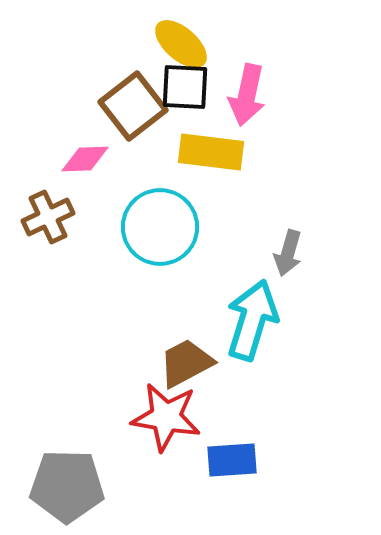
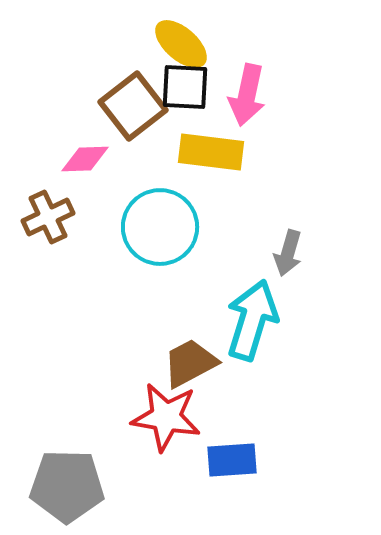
brown trapezoid: moved 4 px right
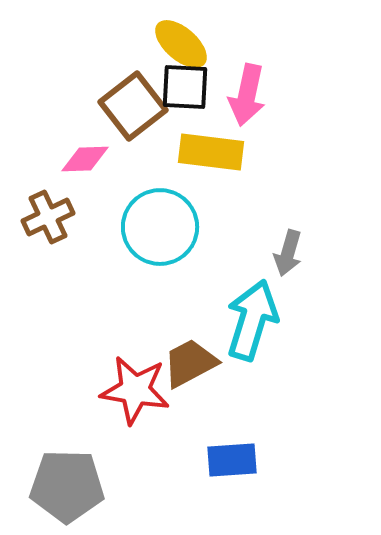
red star: moved 31 px left, 27 px up
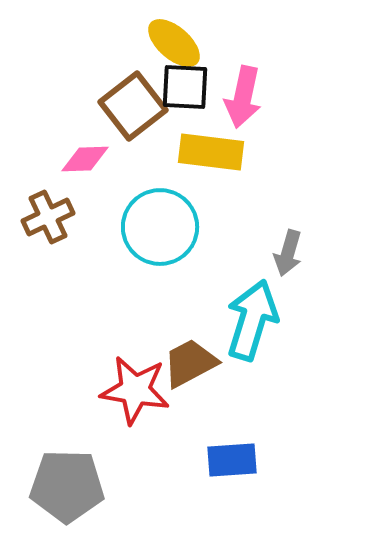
yellow ellipse: moved 7 px left, 1 px up
pink arrow: moved 4 px left, 2 px down
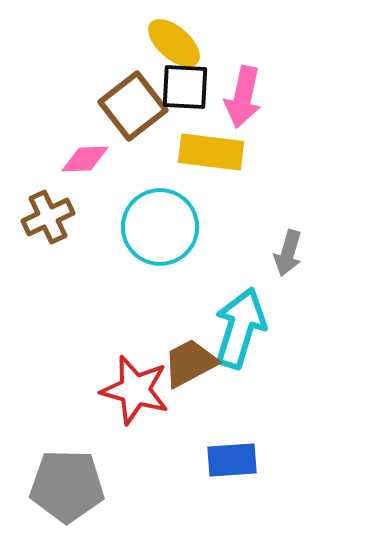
cyan arrow: moved 12 px left, 8 px down
red star: rotated 6 degrees clockwise
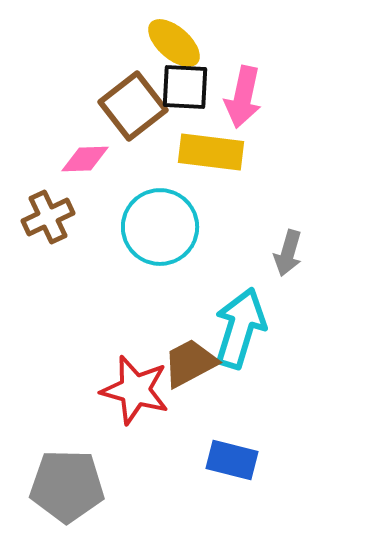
blue rectangle: rotated 18 degrees clockwise
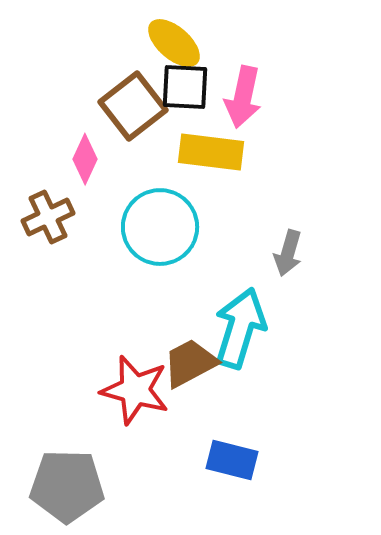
pink diamond: rotated 63 degrees counterclockwise
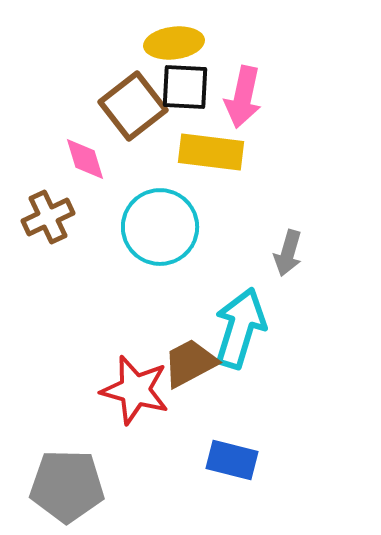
yellow ellipse: rotated 48 degrees counterclockwise
pink diamond: rotated 42 degrees counterclockwise
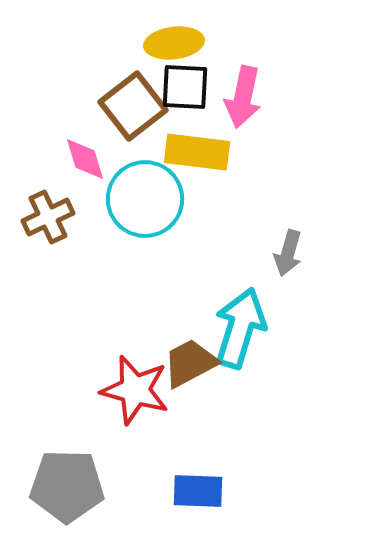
yellow rectangle: moved 14 px left
cyan circle: moved 15 px left, 28 px up
blue rectangle: moved 34 px left, 31 px down; rotated 12 degrees counterclockwise
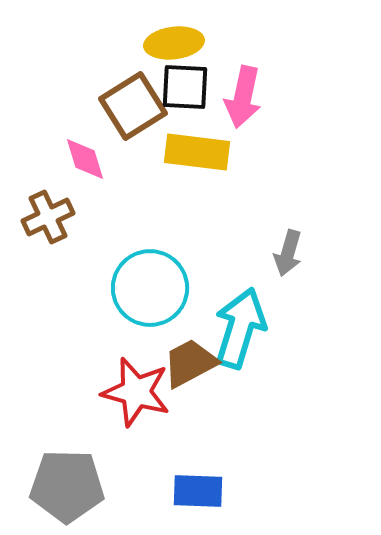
brown square: rotated 6 degrees clockwise
cyan circle: moved 5 px right, 89 px down
red star: moved 1 px right, 2 px down
